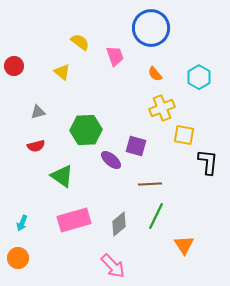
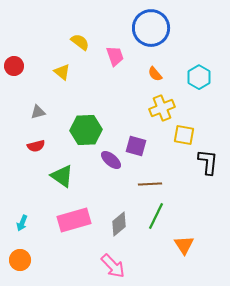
orange circle: moved 2 px right, 2 px down
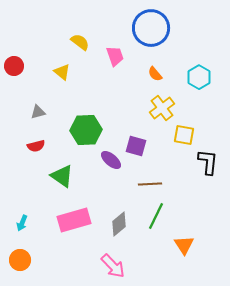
yellow cross: rotated 15 degrees counterclockwise
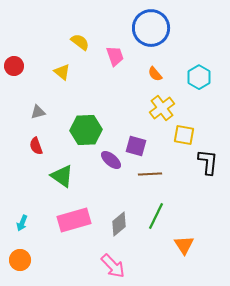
red semicircle: rotated 84 degrees clockwise
brown line: moved 10 px up
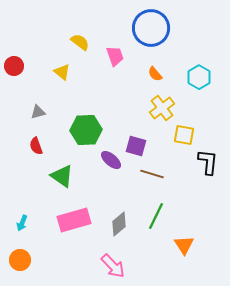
brown line: moved 2 px right; rotated 20 degrees clockwise
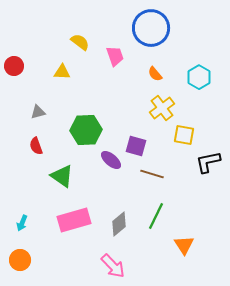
yellow triangle: rotated 36 degrees counterclockwise
black L-shape: rotated 108 degrees counterclockwise
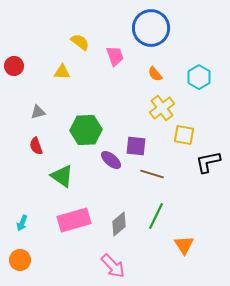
purple square: rotated 10 degrees counterclockwise
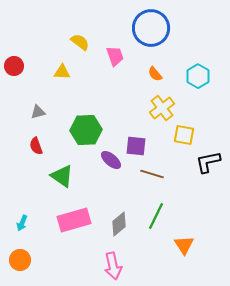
cyan hexagon: moved 1 px left, 1 px up
pink arrow: rotated 32 degrees clockwise
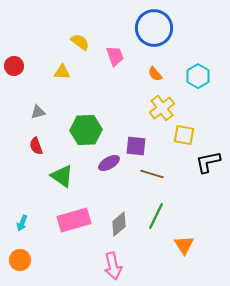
blue circle: moved 3 px right
purple ellipse: moved 2 px left, 3 px down; rotated 70 degrees counterclockwise
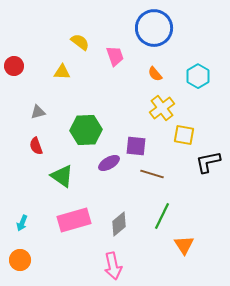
green line: moved 6 px right
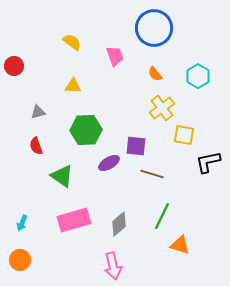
yellow semicircle: moved 8 px left
yellow triangle: moved 11 px right, 14 px down
orange triangle: moved 4 px left; rotated 40 degrees counterclockwise
